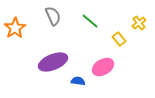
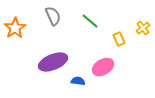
yellow cross: moved 4 px right, 5 px down
yellow rectangle: rotated 16 degrees clockwise
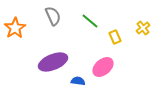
yellow rectangle: moved 4 px left, 2 px up
pink ellipse: rotated 10 degrees counterclockwise
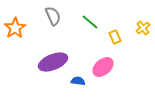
green line: moved 1 px down
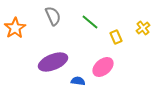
yellow rectangle: moved 1 px right
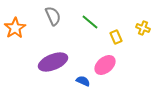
yellow cross: rotated 32 degrees counterclockwise
pink ellipse: moved 2 px right, 2 px up
blue semicircle: moved 5 px right; rotated 16 degrees clockwise
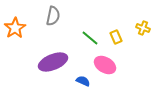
gray semicircle: rotated 36 degrees clockwise
green line: moved 16 px down
pink ellipse: rotated 70 degrees clockwise
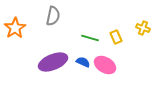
green line: rotated 24 degrees counterclockwise
blue semicircle: moved 19 px up
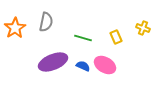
gray semicircle: moved 7 px left, 6 px down
green line: moved 7 px left
blue semicircle: moved 4 px down
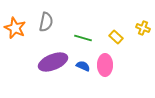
orange star: rotated 15 degrees counterclockwise
yellow rectangle: rotated 24 degrees counterclockwise
pink ellipse: rotated 60 degrees clockwise
